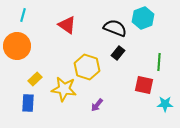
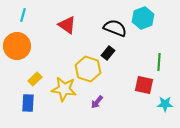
black rectangle: moved 10 px left
yellow hexagon: moved 1 px right, 2 px down
purple arrow: moved 3 px up
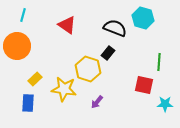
cyan hexagon: rotated 25 degrees counterclockwise
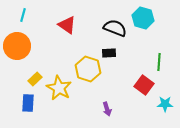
black rectangle: moved 1 px right; rotated 48 degrees clockwise
red square: rotated 24 degrees clockwise
yellow star: moved 5 px left, 1 px up; rotated 20 degrees clockwise
purple arrow: moved 10 px right, 7 px down; rotated 56 degrees counterclockwise
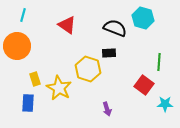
yellow rectangle: rotated 64 degrees counterclockwise
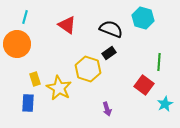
cyan line: moved 2 px right, 2 px down
black semicircle: moved 4 px left, 1 px down
orange circle: moved 2 px up
black rectangle: rotated 32 degrees counterclockwise
cyan star: rotated 28 degrees counterclockwise
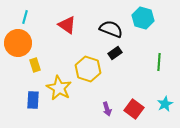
orange circle: moved 1 px right, 1 px up
black rectangle: moved 6 px right
yellow rectangle: moved 14 px up
red square: moved 10 px left, 24 px down
blue rectangle: moved 5 px right, 3 px up
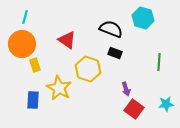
red triangle: moved 15 px down
orange circle: moved 4 px right, 1 px down
black rectangle: rotated 56 degrees clockwise
cyan star: moved 1 px right; rotated 21 degrees clockwise
purple arrow: moved 19 px right, 20 px up
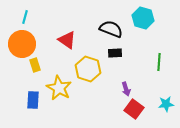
black rectangle: rotated 24 degrees counterclockwise
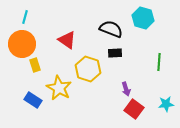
blue rectangle: rotated 60 degrees counterclockwise
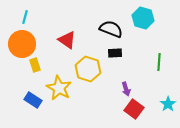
cyan star: moved 2 px right; rotated 28 degrees counterclockwise
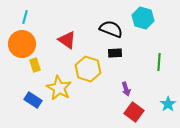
red square: moved 3 px down
